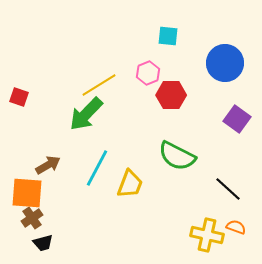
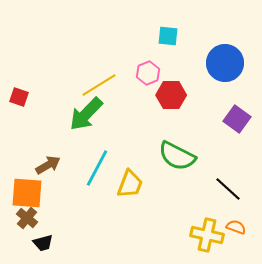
brown cross: moved 5 px left; rotated 15 degrees counterclockwise
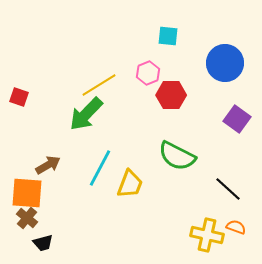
cyan line: moved 3 px right
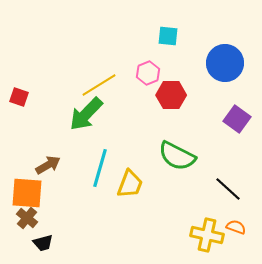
cyan line: rotated 12 degrees counterclockwise
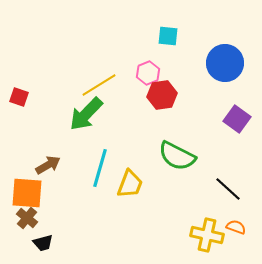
red hexagon: moved 9 px left; rotated 8 degrees counterclockwise
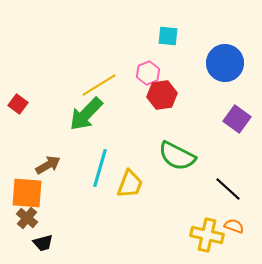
red square: moved 1 px left, 7 px down; rotated 18 degrees clockwise
orange semicircle: moved 2 px left, 1 px up
